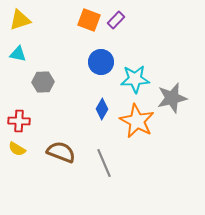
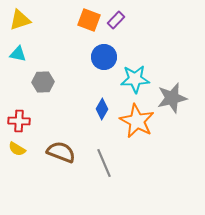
blue circle: moved 3 px right, 5 px up
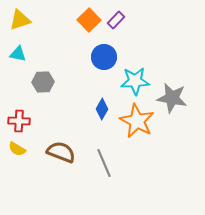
orange square: rotated 25 degrees clockwise
cyan star: moved 2 px down
gray star: rotated 24 degrees clockwise
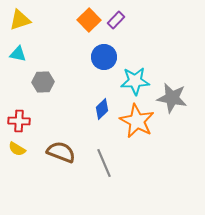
blue diamond: rotated 15 degrees clockwise
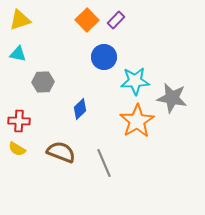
orange square: moved 2 px left
blue diamond: moved 22 px left
orange star: rotated 12 degrees clockwise
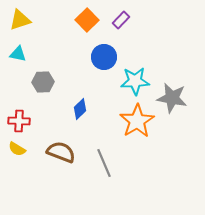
purple rectangle: moved 5 px right
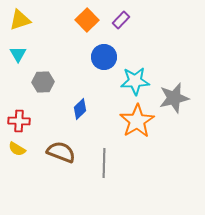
cyan triangle: rotated 48 degrees clockwise
gray star: moved 2 px right; rotated 24 degrees counterclockwise
gray line: rotated 24 degrees clockwise
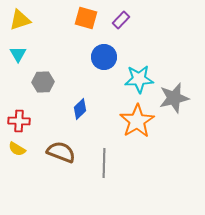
orange square: moved 1 px left, 2 px up; rotated 30 degrees counterclockwise
cyan star: moved 4 px right, 2 px up
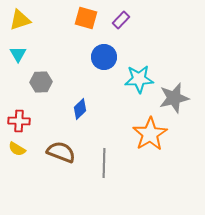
gray hexagon: moved 2 px left
orange star: moved 13 px right, 13 px down
